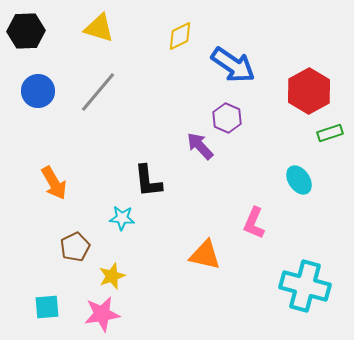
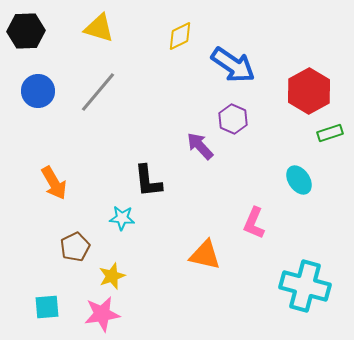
purple hexagon: moved 6 px right, 1 px down
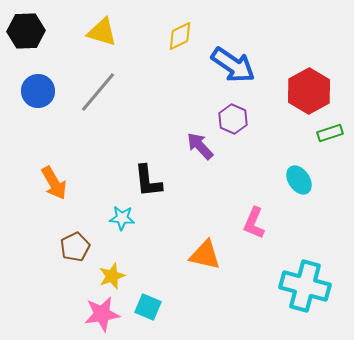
yellow triangle: moved 3 px right, 4 px down
cyan square: moved 101 px right; rotated 28 degrees clockwise
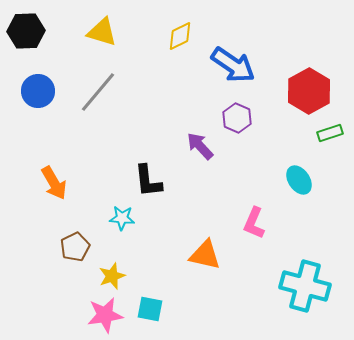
purple hexagon: moved 4 px right, 1 px up
cyan square: moved 2 px right, 2 px down; rotated 12 degrees counterclockwise
pink star: moved 3 px right, 1 px down
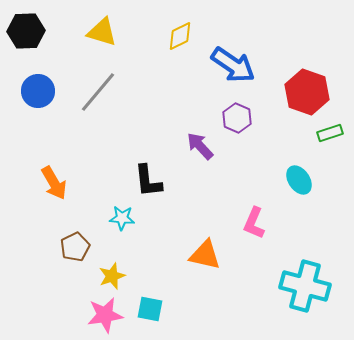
red hexagon: moved 2 px left, 1 px down; rotated 12 degrees counterclockwise
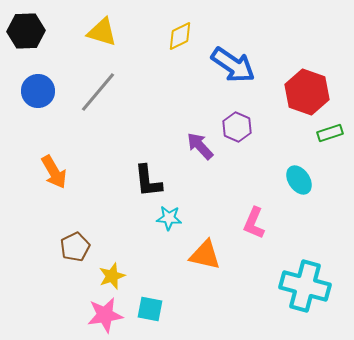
purple hexagon: moved 9 px down
orange arrow: moved 11 px up
cyan star: moved 47 px right
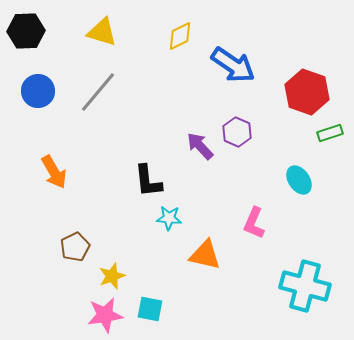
purple hexagon: moved 5 px down
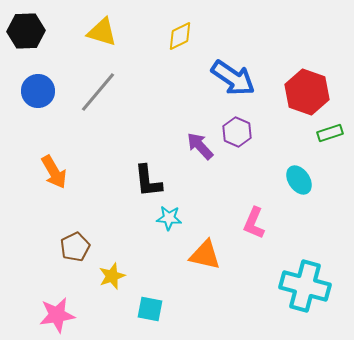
blue arrow: moved 13 px down
pink star: moved 48 px left
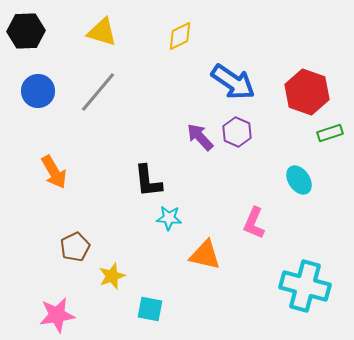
blue arrow: moved 4 px down
purple arrow: moved 9 px up
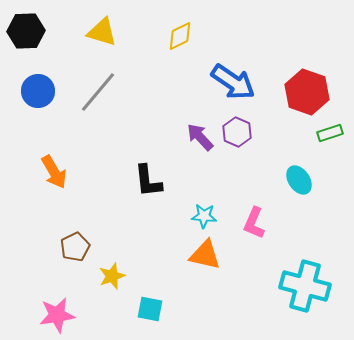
cyan star: moved 35 px right, 2 px up
